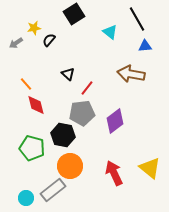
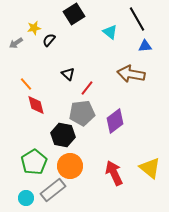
green pentagon: moved 2 px right, 14 px down; rotated 25 degrees clockwise
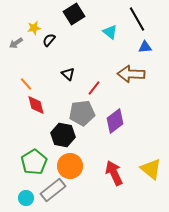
blue triangle: moved 1 px down
brown arrow: rotated 8 degrees counterclockwise
red line: moved 7 px right
yellow triangle: moved 1 px right, 1 px down
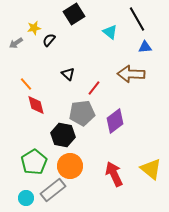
red arrow: moved 1 px down
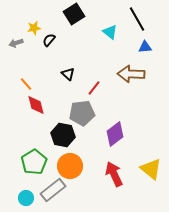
gray arrow: rotated 16 degrees clockwise
purple diamond: moved 13 px down
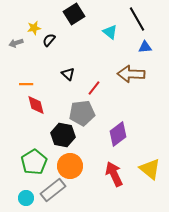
orange line: rotated 48 degrees counterclockwise
purple diamond: moved 3 px right
yellow triangle: moved 1 px left
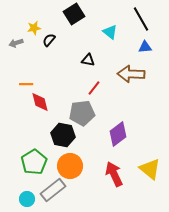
black line: moved 4 px right
black triangle: moved 20 px right, 14 px up; rotated 32 degrees counterclockwise
red diamond: moved 4 px right, 3 px up
cyan circle: moved 1 px right, 1 px down
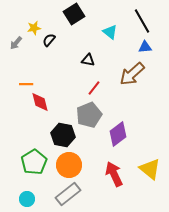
black line: moved 1 px right, 2 px down
gray arrow: rotated 32 degrees counterclockwise
brown arrow: moved 1 px right; rotated 44 degrees counterclockwise
gray pentagon: moved 7 px right, 2 px down; rotated 15 degrees counterclockwise
orange circle: moved 1 px left, 1 px up
gray rectangle: moved 15 px right, 4 px down
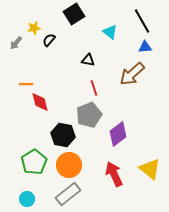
red line: rotated 56 degrees counterclockwise
